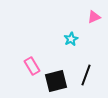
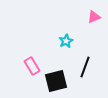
cyan star: moved 5 px left, 2 px down
black line: moved 1 px left, 8 px up
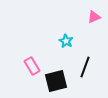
cyan star: rotated 16 degrees counterclockwise
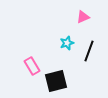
pink triangle: moved 11 px left
cyan star: moved 1 px right, 2 px down; rotated 24 degrees clockwise
black line: moved 4 px right, 16 px up
